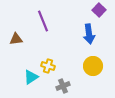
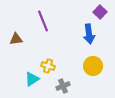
purple square: moved 1 px right, 2 px down
cyan triangle: moved 1 px right, 2 px down
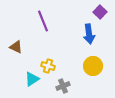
brown triangle: moved 8 px down; rotated 32 degrees clockwise
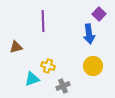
purple square: moved 1 px left, 2 px down
purple line: rotated 20 degrees clockwise
brown triangle: rotated 40 degrees counterclockwise
cyan triangle: rotated 14 degrees clockwise
